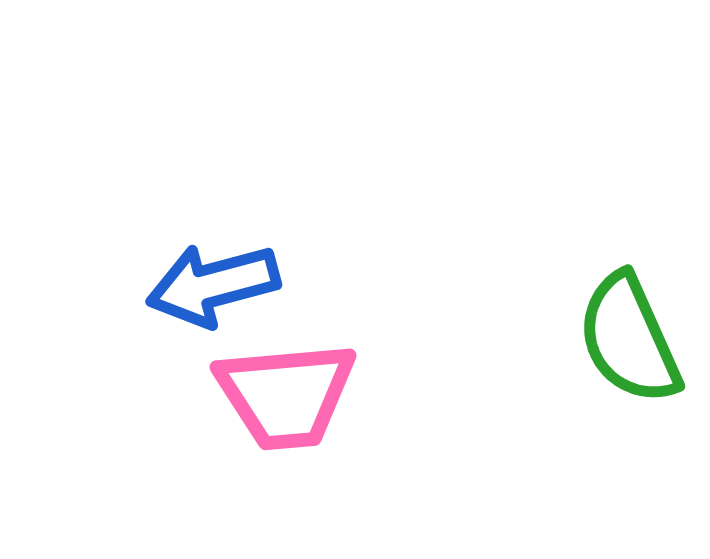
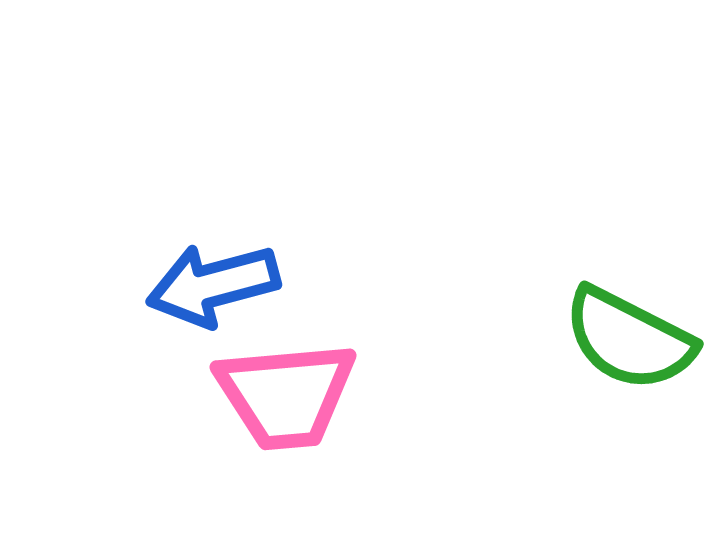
green semicircle: rotated 39 degrees counterclockwise
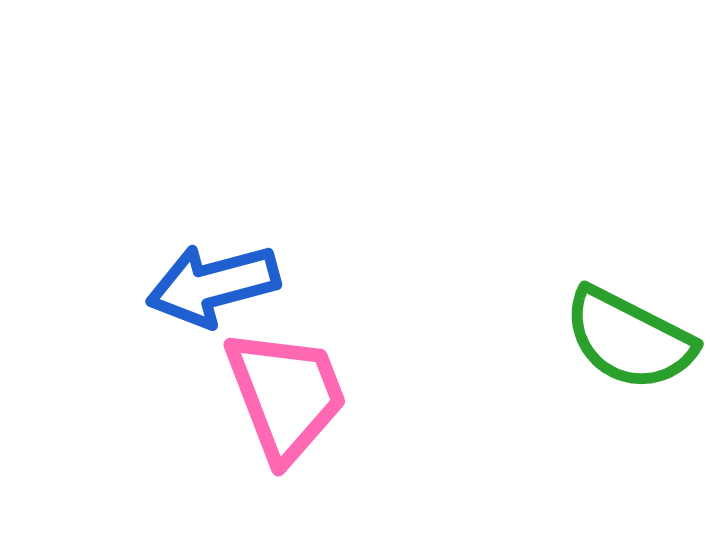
pink trapezoid: rotated 106 degrees counterclockwise
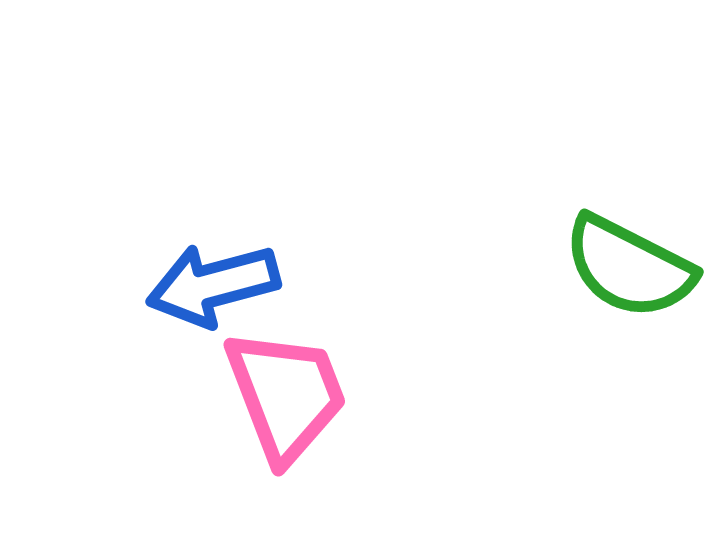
green semicircle: moved 72 px up
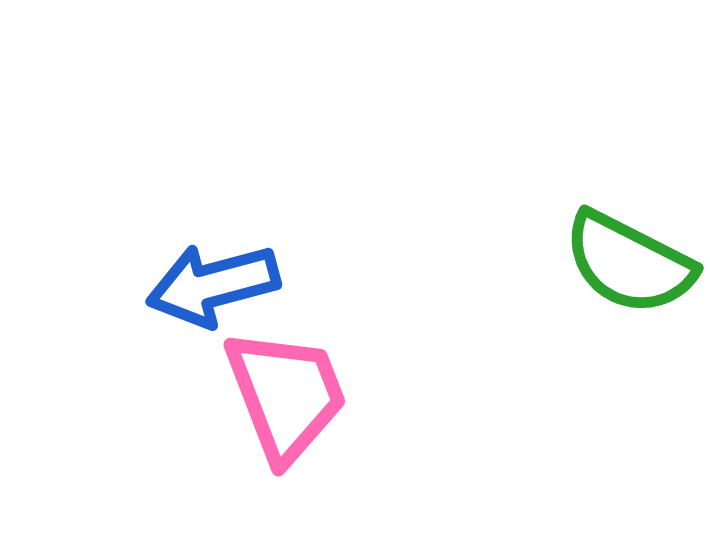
green semicircle: moved 4 px up
